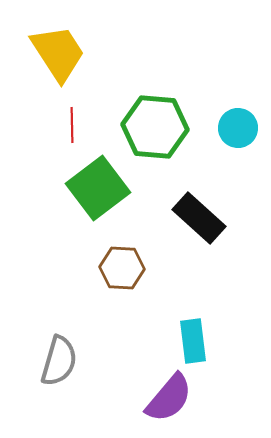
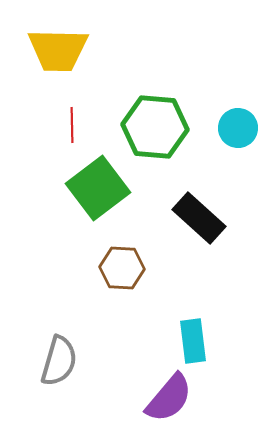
yellow trapezoid: moved 3 px up; rotated 124 degrees clockwise
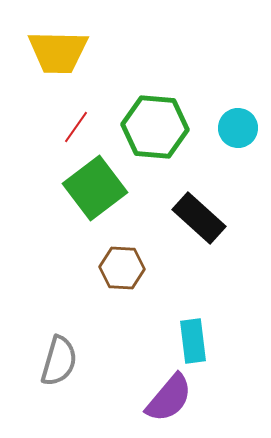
yellow trapezoid: moved 2 px down
red line: moved 4 px right, 2 px down; rotated 36 degrees clockwise
green square: moved 3 px left
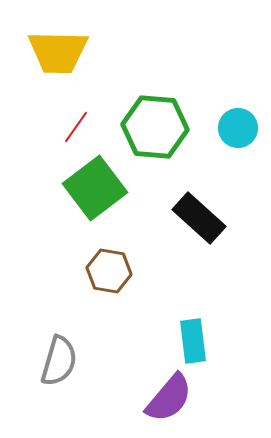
brown hexagon: moved 13 px left, 3 px down; rotated 6 degrees clockwise
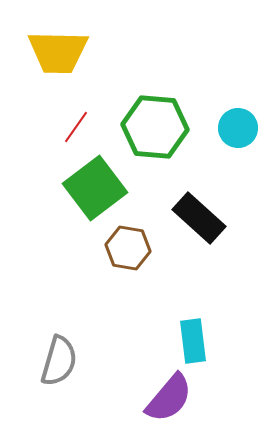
brown hexagon: moved 19 px right, 23 px up
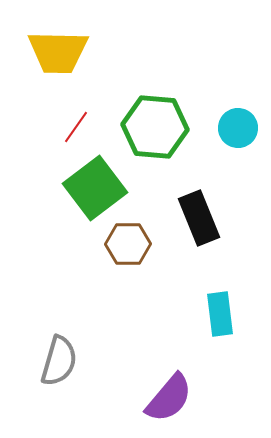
black rectangle: rotated 26 degrees clockwise
brown hexagon: moved 4 px up; rotated 9 degrees counterclockwise
cyan rectangle: moved 27 px right, 27 px up
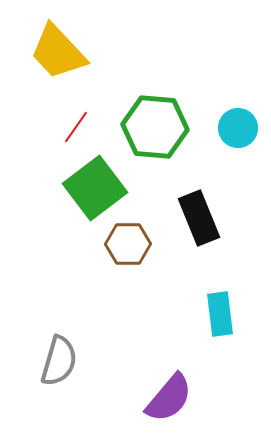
yellow trapezoid: rotated 46 degrees clockwise
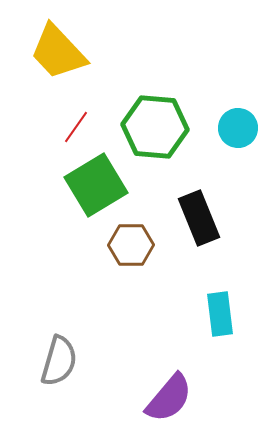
green square: moved 1 px right, 3 px up; rotated 6 degrees clockwise
brown hexagon: moved 3 px right, 1 px down
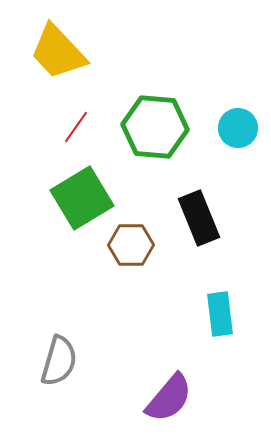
green square: moved 14 px left, 13 px down
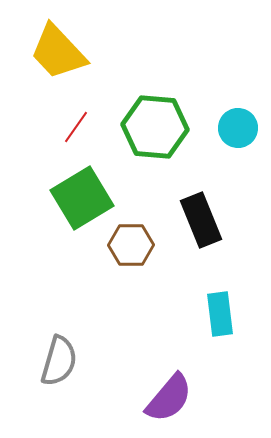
black rectangle: moved 2 px right, 2 px down
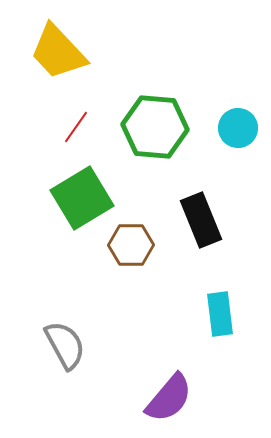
gray semicircle: moved 6 px right, 16 px up; rotated 45 degrees counterclockwise
